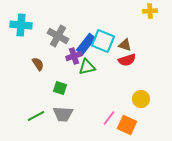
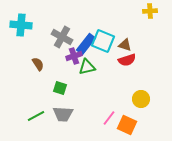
gray cross: moved 4 px right, 1 px down
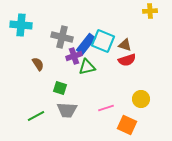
gray cross: rotated 15 degrees counterclockwise
gray trapezoid: moved 4 px right, 4 px up
pink line: moved 3 px left, 10 px up; rotated 35 degrees clockwise
